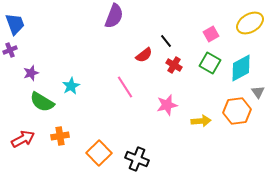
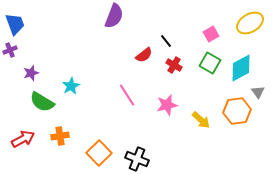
pink line: moved 2 px right, 8 px down
yellow arrow: moved 1 px up; rotated 48 degrees clockwise
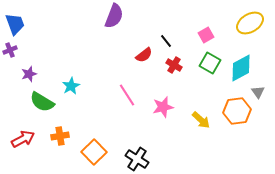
pink square: moved 5 px left, 1 px down
purple star: moved 2 px left, 1 px down
pink star: moved 4 px left, 2 px down
orange square: moved 5 px left, 1 px up
black cross: rotated 10 degrees clockwise
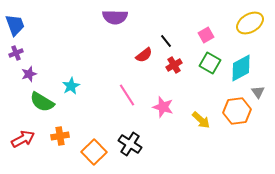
purple semicircle: moved 1 px right, 1 px down; rotated 70 degrees clockwise
blue trapezoid: moved 1 px down
purple cross: moved 6 px right, 3 px down
red cross: rotated 28 degrees clockwise
pink star: rotated 30 degrees clockwise
black cross: moved 7 px left, 15 px up
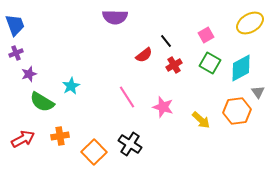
pink line: moved 2 px down
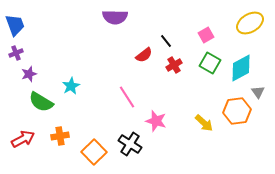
green semicircle: moved 1 px left
pink star: moved 7 px left, 14 px down
yellow arrow: moved 3 px right, 3 px down
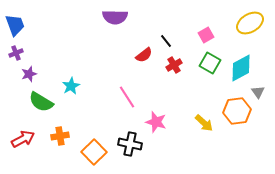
pink star: moved 1 px down
black cross: rotated 20 degrees counterclockwise
